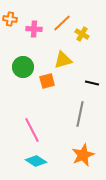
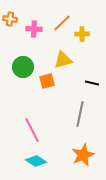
yellow cross: rotated 32 degrees counterclockwise
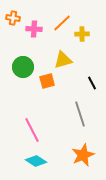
orange cross: moved 3 px right, 1 px up
black line: rotated 48 degrees clockwise
gray line: rotated 30 degrees counterclockwise
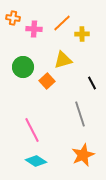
orange square: rotated 28 degrees counterclockwise
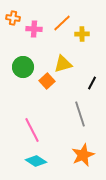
yellow triangle: moved 4 px down
black line: rotated 56 degrees clockwise
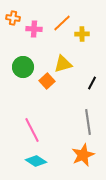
gray line: moved 8 px right, 8 px down; rotated 10 degrees clockwise
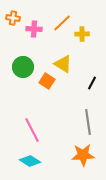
yellow triangle: rotated 48 degrees clockwise
orange square: rotated 14 degrees counterclockwise
orange star: rotated 20 degrees clockwise
cyan diamond: moved 6 px left
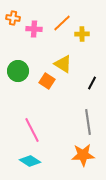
green circle: moved 5 px left, 4 px down
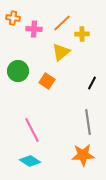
yellow triangle: moved 2 px left, 12 px up; rotated 48 degrees clockwise
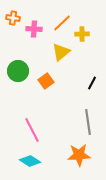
orange square: moved 1 px left; rotated 21 degrees clockwise
orange star: moved 4 px left
